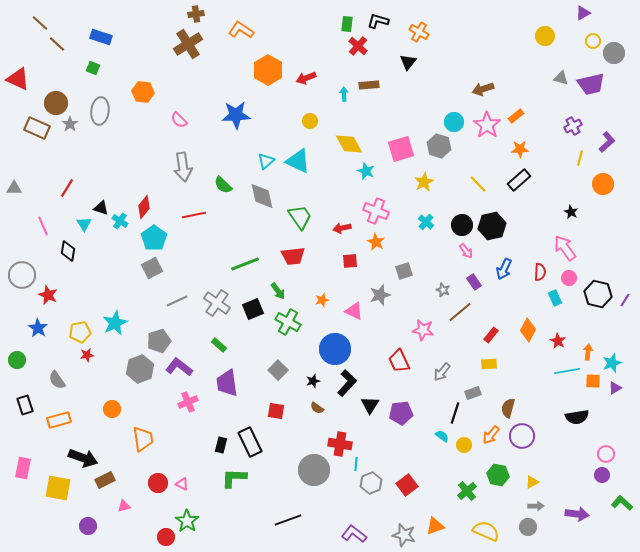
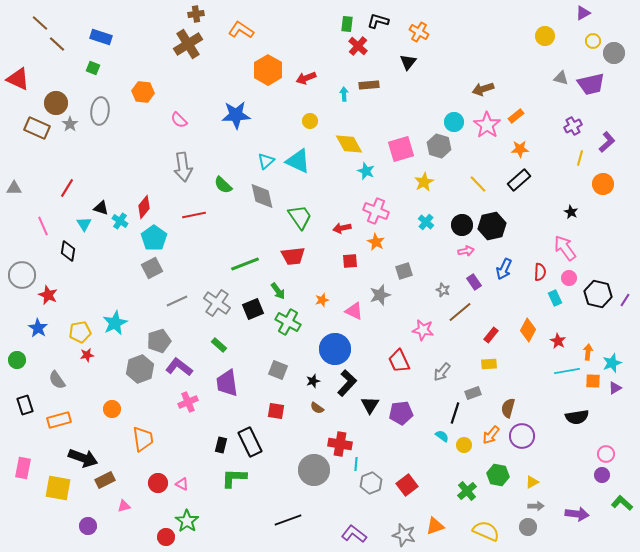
pink arrow at (466, 251): rotated 63 degrees counterclockwise
gray square at (278, 370): rotated 24 degrees counterclockwise
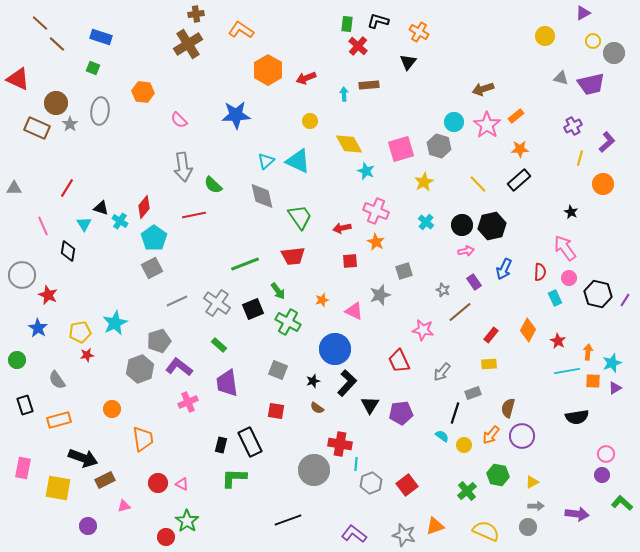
green semicircle at (223, 185): moved 10 px left
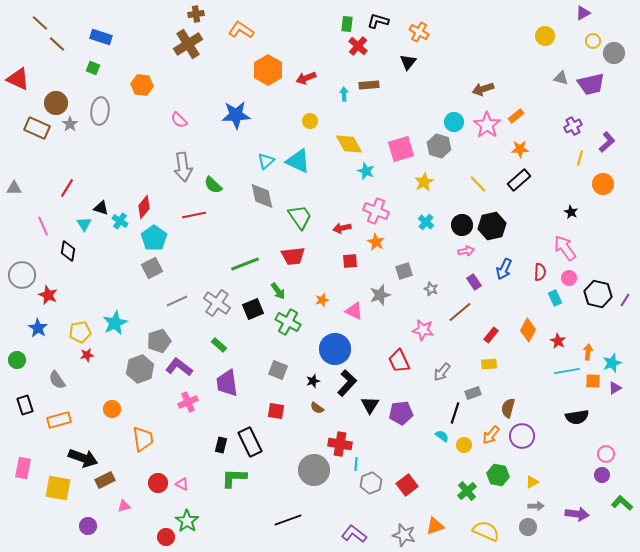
orange hexagon at (143, 92): moved 1 px left, 7 px up
gray star at (443, 290): moved 12 px left, 1 px up
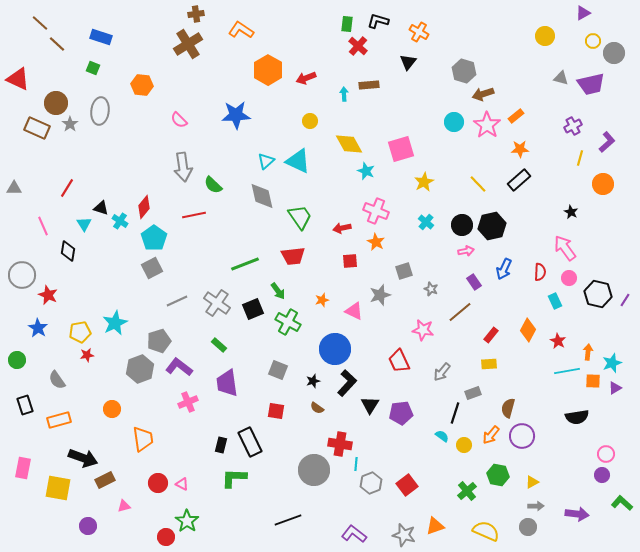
brown arrow at (483, 89): moved 5 px down
gray hexagon at (439, 146): moved 25 px right, 75 px up
cyan rectangle at (555, 298): moved 3 px down
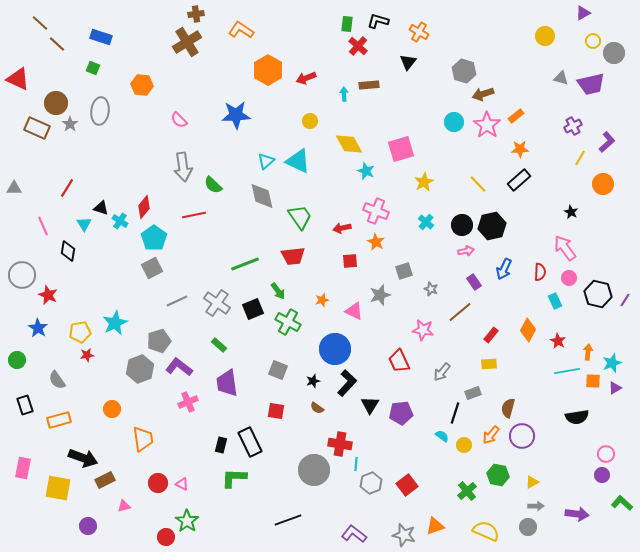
brown cross at (188, 44): moved 1 px left, 2 px up
yellow line at (580, 158): rotated 14 degrees clockwise
